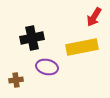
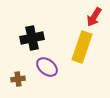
yellow rectangle: rotated 60 degrees counterclockwise
purple ellipse: rotated 25 degrees clockwise
brown cross: moved 2 px right, 1 px up
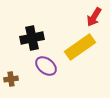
yellow rectangle: moved 2 px left; rotated 36 degrees clockwise
purple ellipse: moved 1 px left, 1 px up
brown cross: moved 7 px left
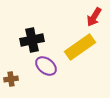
black cross: moved 2 px down
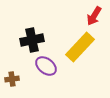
red arrow: moved 1 px up
yellow rectangle: rotated 12 degrees counterclockwise
brown cross: moved 1 px right
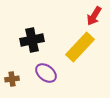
purple ellipse: moved 7 px down
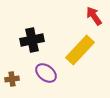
red arrow: rotated 114 degrees clockwise
yellow rectangle: moved 3 px down
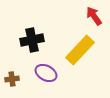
purple ellipse: rotated 10 degrees counterclockwise
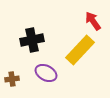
red arrow: moved 1 px left, 5 px down
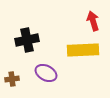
red arrow: rotated 18 degrees clockwise
black cross: moved 5 px left
yellow rectangle: moved 3 px right; rotated 44 degrees clockwise
